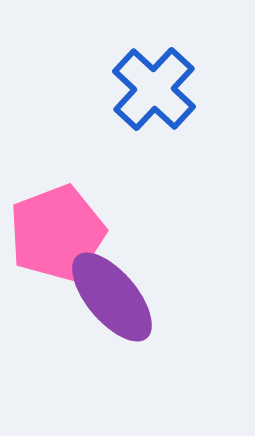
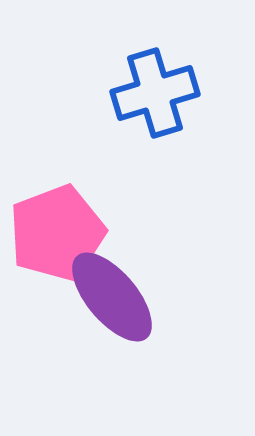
blue cross: moved 1 px right, 4 px down; rotated 30 degrees clockwise
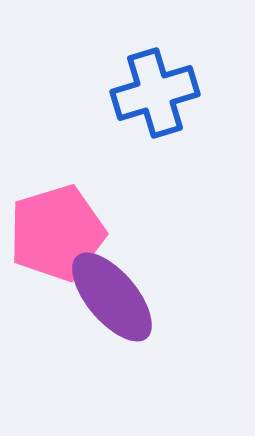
pink pentagon: rotated 4 degrees clockwise
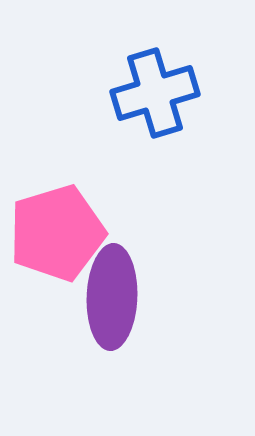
purple ellipse: rotated 42 degrees clockwise
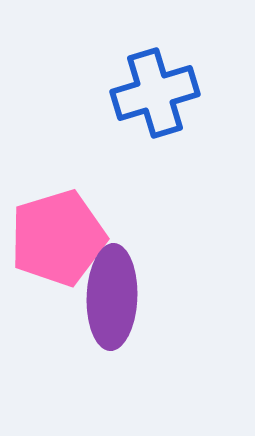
pink pentagon: moved 1 px right, 5 px down
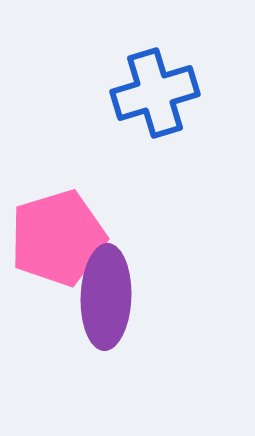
purple ellipse: moved 6 px left
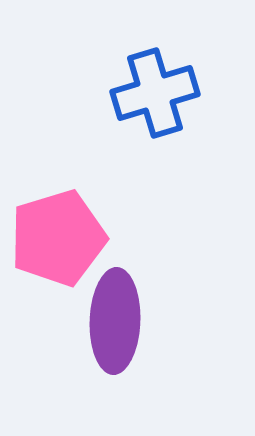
purple ellipse: moved 9 px right, 24 px down
